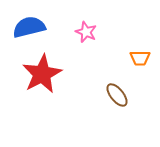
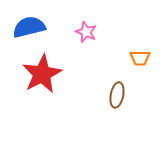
brown ellipse: rotated 50 degrees clockwise
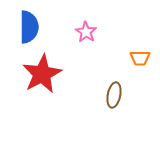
blue semicircle: rotated 104 degrees clockwise
pink star: rotated 10 degrees clockwise
brown ellipse: moved 3 px left
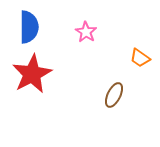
orange trapezoid: rotated 35 degrees clockwise
red star: moved 10 px left
brown ellipse: rotated 15 degrees clockwise
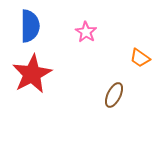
blue semicircle: moved 1 px right, 1 px up
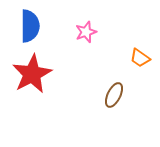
pink star: rotated 20 degrees clockwise
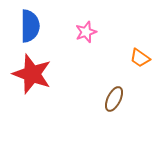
red star: rotated 24 degrees counterclockwise
brown ellipse: moved 4 px down
